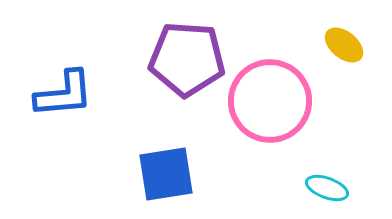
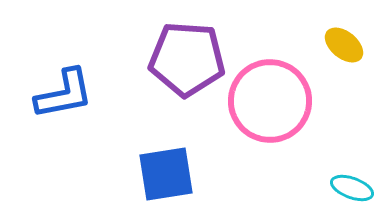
blue L-shape: rotated 6 degrees counterclockwise
cyan ellipse: moved 25 px right
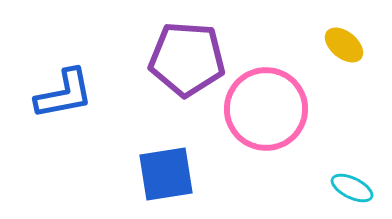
pink circle: moved 4 px left, 8 px down
cyan ellipse: rotated 6 degrees clockwise
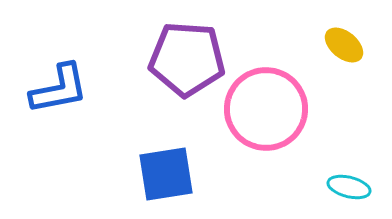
blue L-shape: moved 5 px left, 5 px up
cyan ellipse: moved 3 px left, 1 px up; rotated 12 degrees counterclockwise
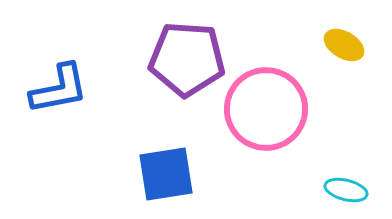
yellow ellipse: rotated 9 degrees counterclockwise
cyan ellipse: moved 3 px left, 3 px down
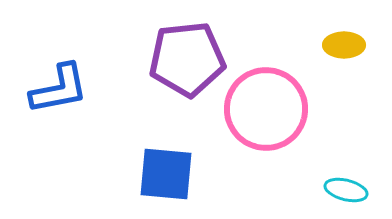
yellow ellipse: rotated 30 degrees counterclockwise
purple pentagon: rotated 10 degrees counterclockwise
blue square: rotated 14 degrees clockwise
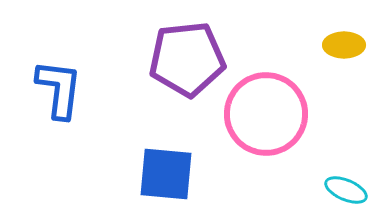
blue L-shape: rotated 72 degrees counterclockwise
pink circle: moved 5 px down
cyan ellipse: rotated 9 degrees clockwise
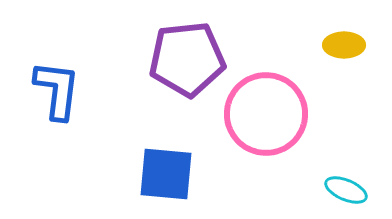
blue L-shape: moved 2 px left, 1 px down
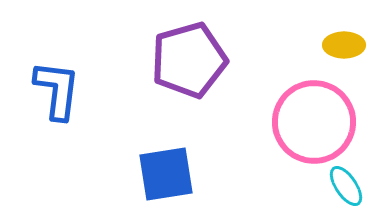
purple pentagon: moved 2 px right, 1 px down; rotated 10 degrees counterclockwise
pink circle: moved 48 px right, 8 px down
blue square: rotated 14 degrees counterclockwise
cyan ellipse: moved 4 px up; rotated 33 degrees clockwise
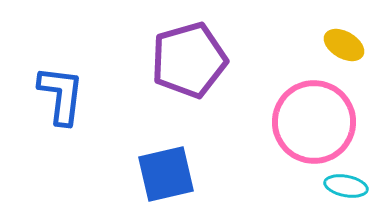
yellow ellipse: rotated 30 degrees clockwise
blue L-shape: moved 4 px right, 5 px down
blue square: rotated 4 degrees counterclockwise
cyan ellipse: rotated 45 degrees counterclockwise
